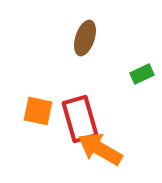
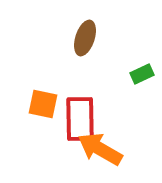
orange square: moved 5 px right, 7 px up
red rectangle: rotated 15 degrees clockwise
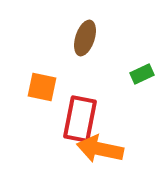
orange square: moved 1 px left, 17 px up
red rectangle: rotated 12 degrees clockwise
orange arrow: rotated 18 degrees counterclockwise
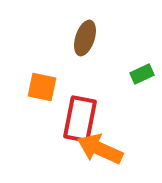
orange arrow: rotated 12 degrees clockwise
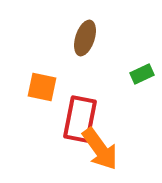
orange arrow: rotated 150 degrees counterclockwise
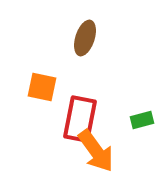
green rectangle: moved 46 px down; rotated 10 degrees clockwise
orange arrow: moved 4 px left, 2 px down
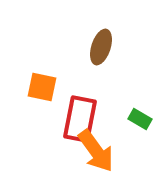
brown ellipse: moved 16 px right, 9 px down
green rectangle: moved 2 px left, 1 px up; rotated 45 degrees clockwise
